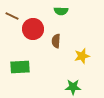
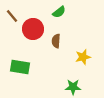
green semicircle: moved 2 px left, 1 px down; rotated 40 degrees counterclockwise
brown line: rotated 24 degrees clockwise
yellow star: moved 1 px right, 1 px down
green rectangle: rotated 12 degrees clockwise
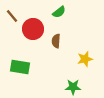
yellow star: moved 2 px right, 2 px down
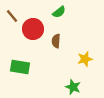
green star: rotated 21 degrees clockwise
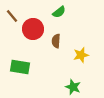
yellow star: moved 4 px left, 4 px up
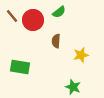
red circle: moved 9 px up
